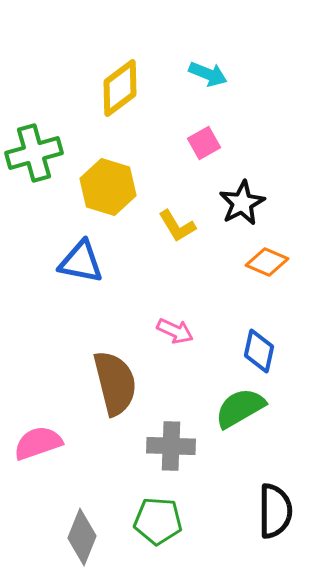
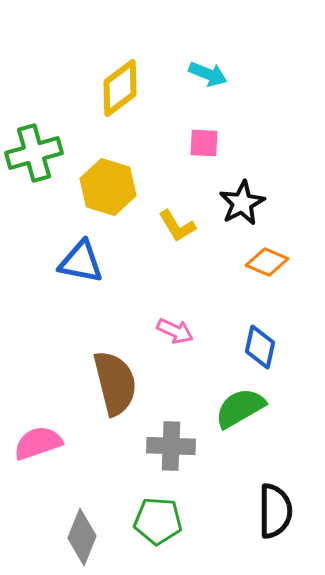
pink square: rotated 32 degrees clockwise
blue diamond: moved 1 px right, 4 px up
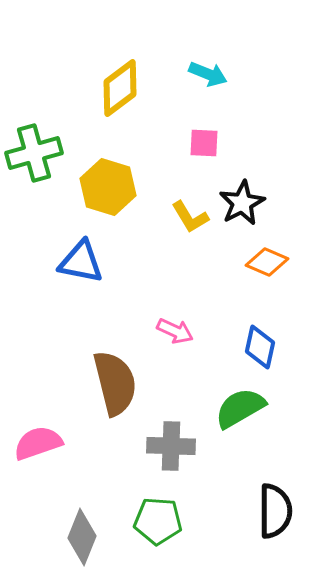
yellow L-shape: moved 13 px right, 9 px up
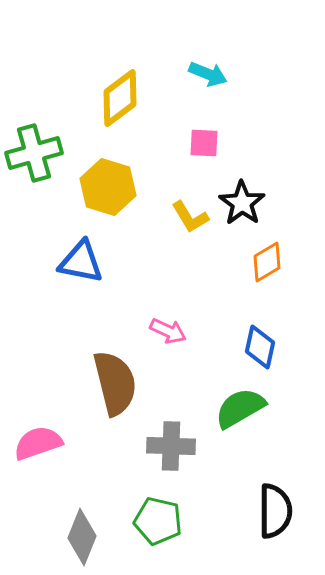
yellow diamond: moved 10 px down
black star: rotated 9 degrees counterclockwise
orange diamond: rotated 54 degrees counterclockwise
pink arrow: moved 7 px left
green pentagon: rotated 9 degrees clockwise
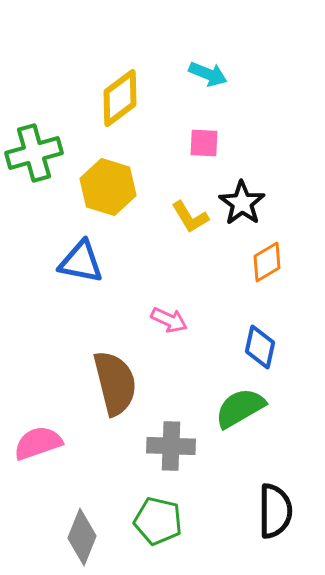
pink arrow: moved 1 px right, 11 px up
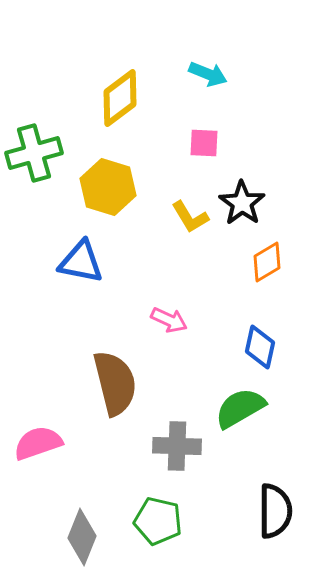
gray cross: moved 6 px right
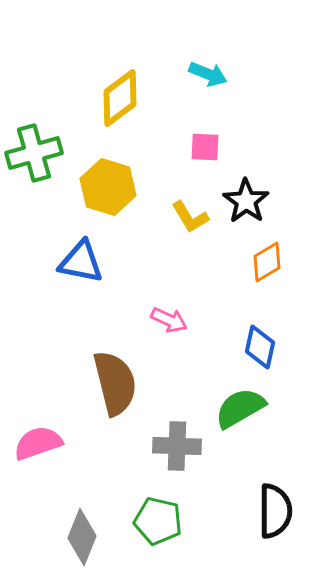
pink square: moved 1 px right, 4 px down
black star: moved 4 px right, 2 px up
